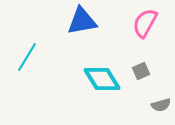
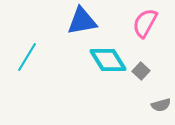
gray square: rotated 24 degrees counterclockwise
cyan diamond: moved 6 px right, 19 px up
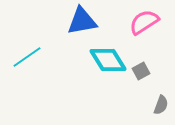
pink semicircle: moved 1 px left, 1 px up; rotated 28 degrees clockwise
cyan line: rotated 24 degrees clockwise
gray square: rotated 18 degrees clockwise
gray semicircle: rotated 54 degrees counterclockwise
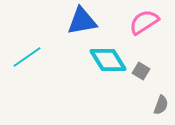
gray square: rotated 30 degrees counterclockwise
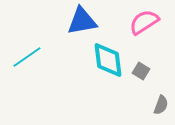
cyan diamond: rotated 24 degrees clockwise
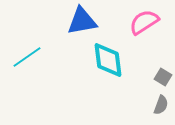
gray square: moved 22 px right, 6 px down
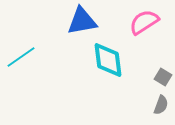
cyan line: moved 6 px left
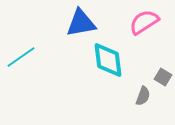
blue triangle: moved 1 px left, 2 px down
gray semicircle: moved 18 px left, 9 px up
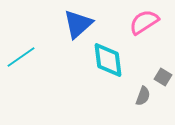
blue triangle: moved 3 px left, 1 px down; rotated 32 degrees counterclockwise
